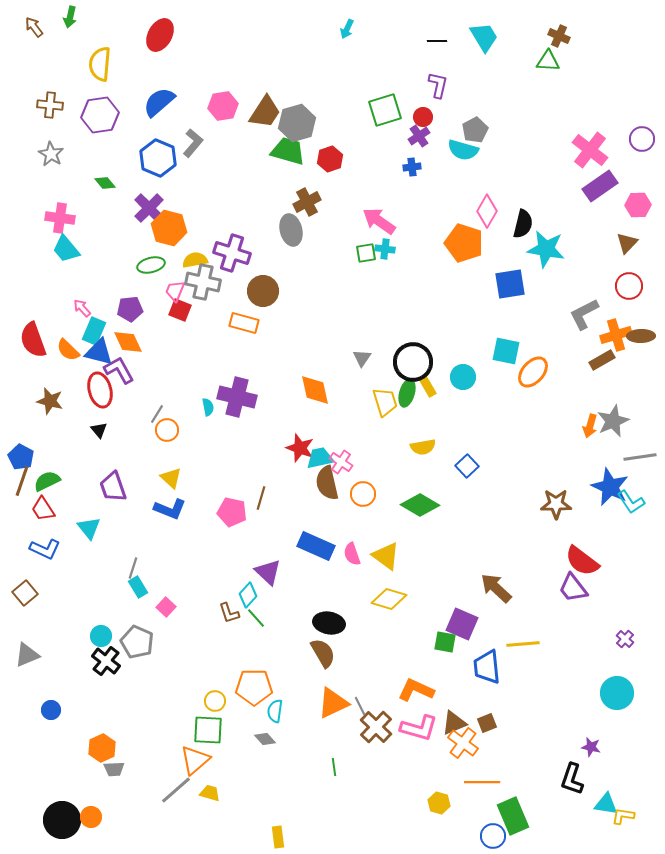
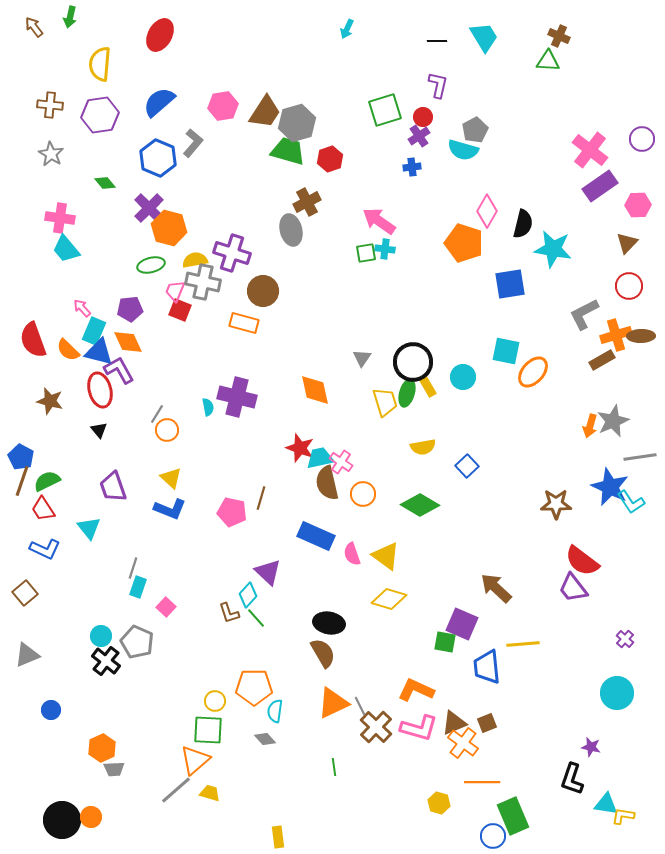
cyan star at (546, 249): moved 7 px right
blue rectangle at (316, 546): moved 10 px up
cyan rectangle at (138, 587): rotated 50 degrees clockwise
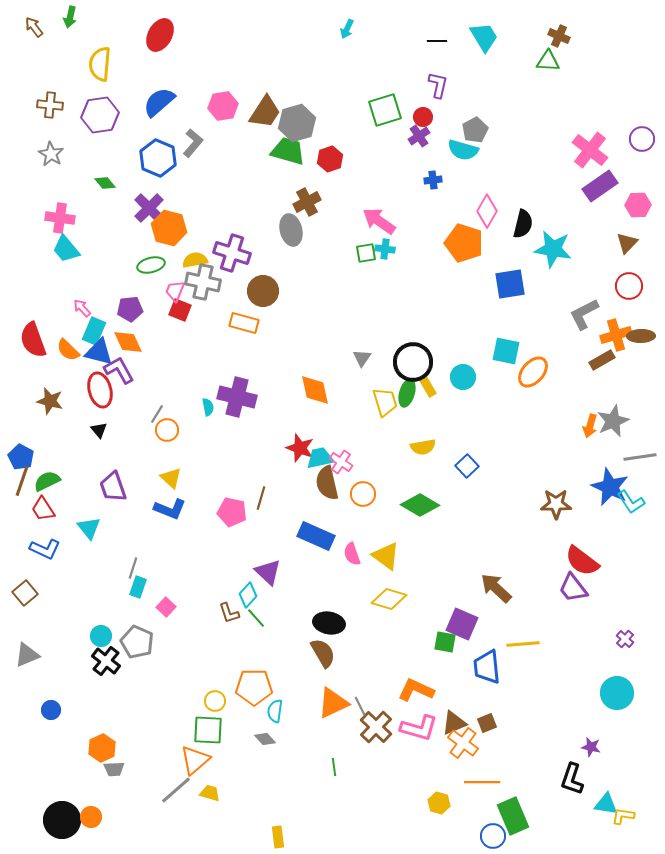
blue cross at (412, 167): moved 21 px right, 13 px down
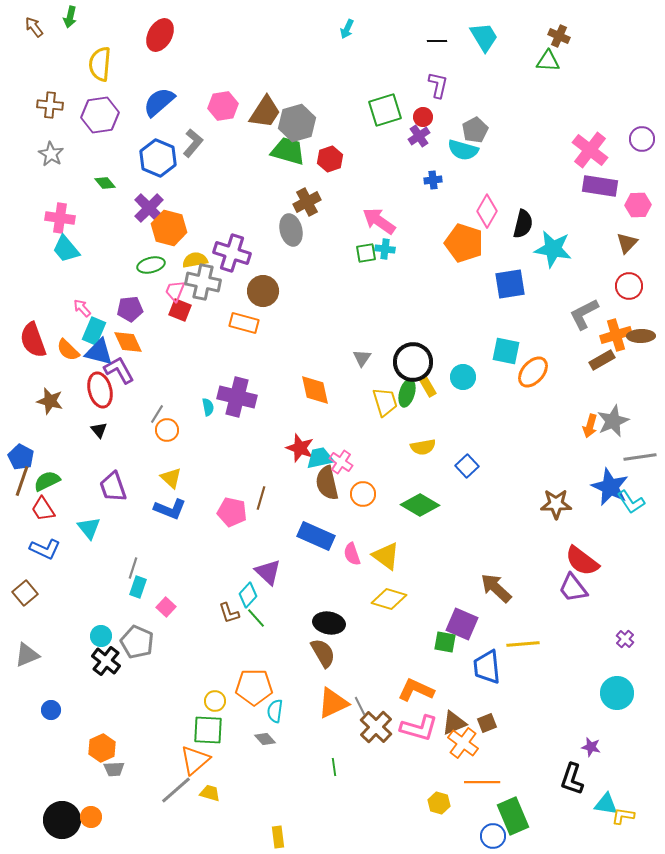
purple rectangle at (600, 186): rotated 44 degrees clockwise
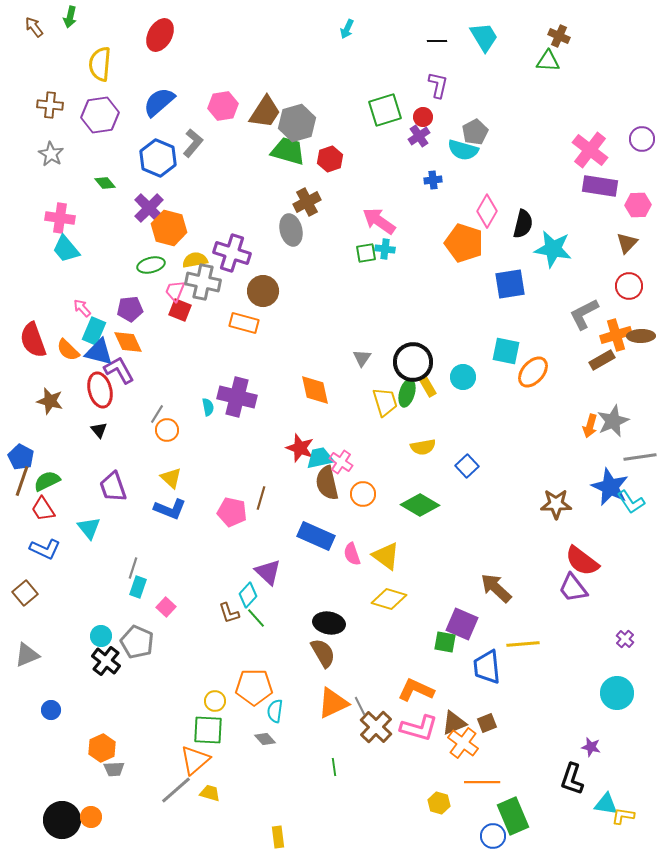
gray pentagon at (475, 130): moved 2 px down
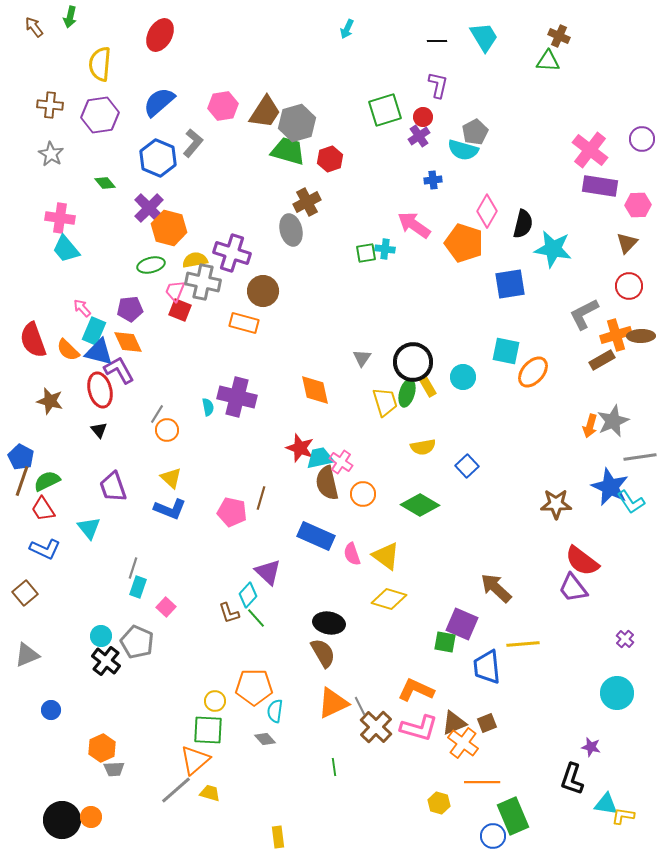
pink arrow at (379, 221): moved 35 px right, 4 px down
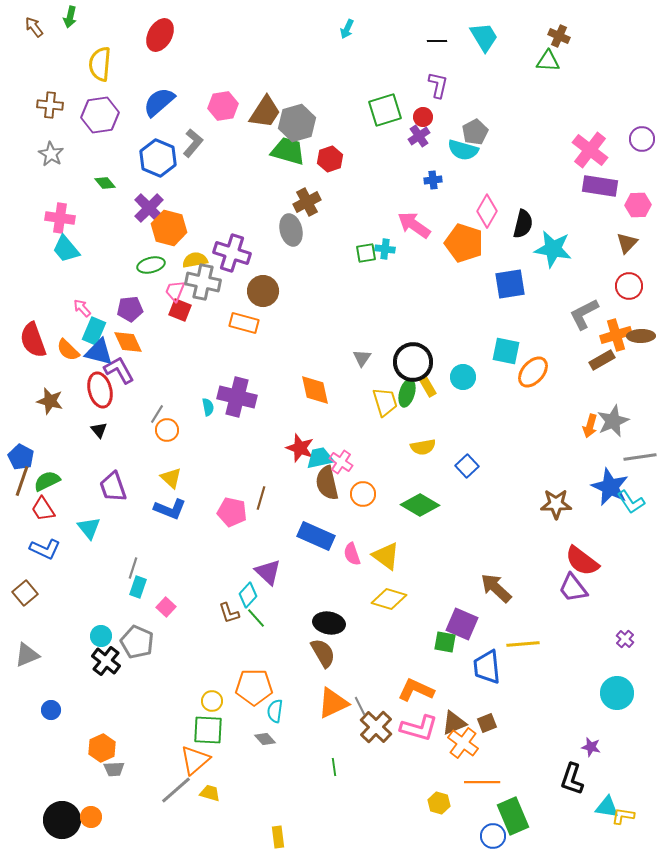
yellow circle at (215, 701): moved 3 px left
cyan triangle at (606, 804): moved 1 px right, 3 px down
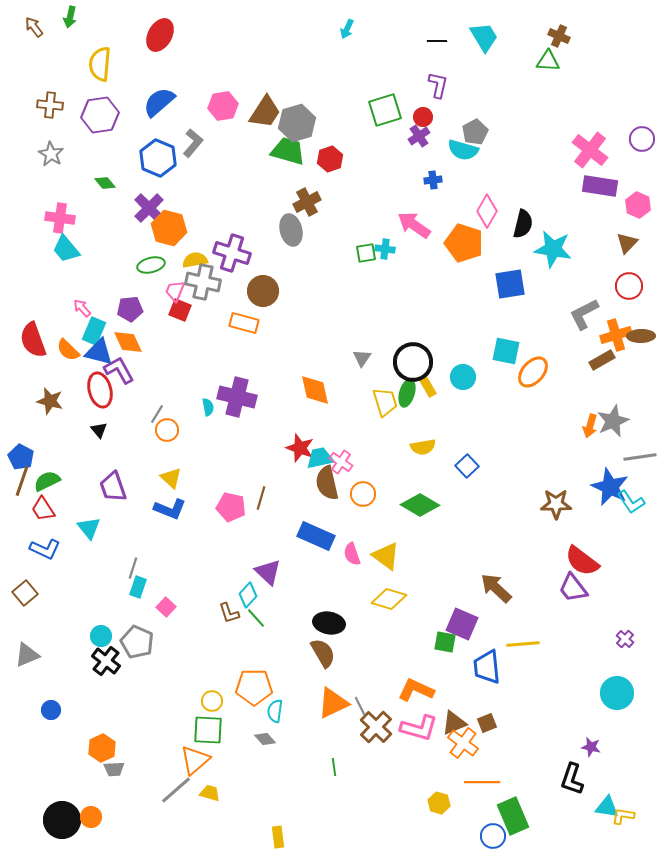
pink hexagon at (638, 205): rotated 25 degrees clockwise
pink pentagon at (232, 512): moved 1 px left, 5 px up
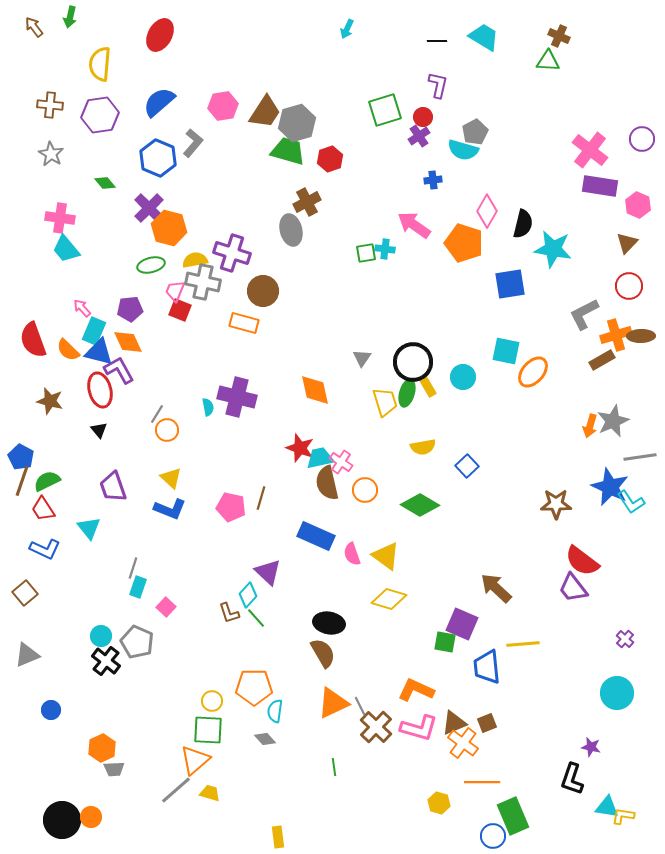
cyan trapezoid at (484, 37): rotated 28 degrees counterclockwise
orange circle at (363, 494): moved 2 px right, 4 px up
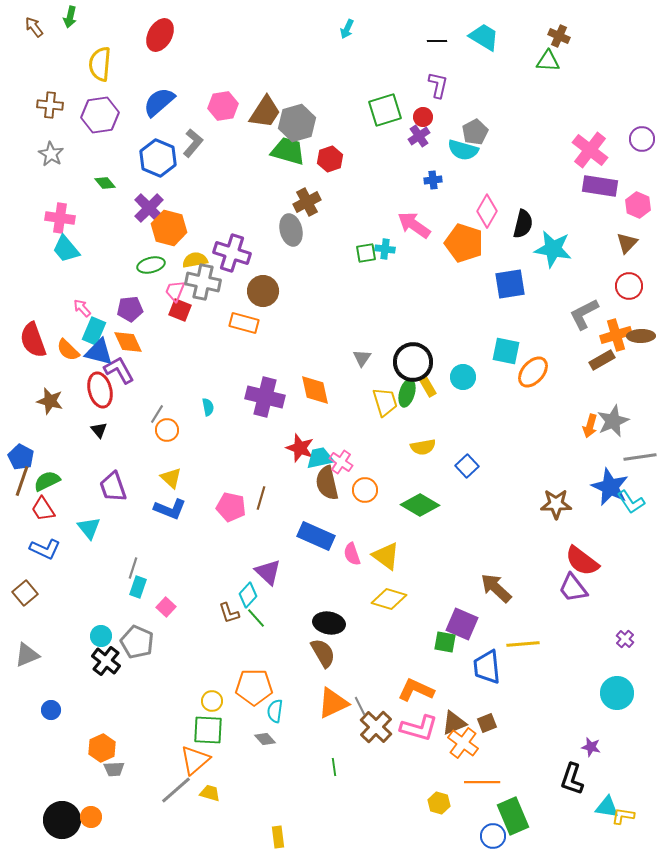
purple cross at (237, 397): moved 28 px right
